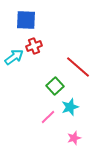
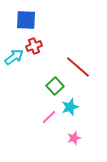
pink line: moved 1 px right
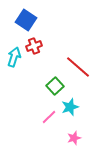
blue square: rotated 30 degrees clockwise
cyan arrow: rotated 36 degrees counterclockwise
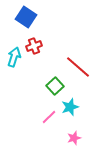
blue square: moved 3 px up
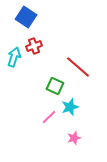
green square: rotated 24 degrees counterclockwise
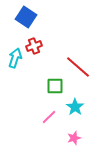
cyan arrow: moved 1 px right, 1 px down
green square: rotated 24 degrees counterclockwise
cyan star: moved 5 px right; rotated 18 degrees counterclockwise
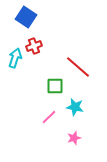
cyan star: rotated 24 degrees counterclockwise
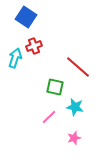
green square: moved 1 px down; rotated 12 degrees clockwise
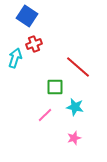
blue square: moved 1 px right, 1 px up
red cross: moved 2 px up
green square: rotated 12 degrees counterclockwise
pink line: moved 4 px left, 2 px up
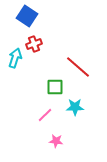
cyan star: rotated 12 degrees counterclockwise
pink star: moved 18 px left, 3 px down; rotated 24 degrees clockwise
